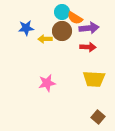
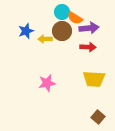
blue star: moved 3 px down; rotated 14 degrees counterclockwise
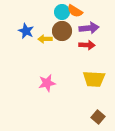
orange semicircle: moved 7 px up
blue star: rotated 28 degrees counterclockwise
red arrow: moved 1 px left, 2 px up
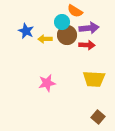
cyan circle: moved 10 px down
brown circle: moved 5 px right, 4 px down
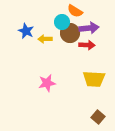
brown circle: moved 3 px right, 2 px up
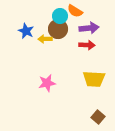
cyan circle: moved 2 px left, 6 px up
brown circle: moved 12 px left, 4 px up
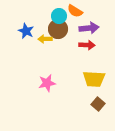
cyan circle: moved 1 px left
brown square: moved 13 px up
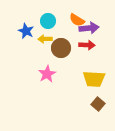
orange semicircle: moved 2 px right, 9 px down
cyan circle: moved 11 px left, 5 px down
brown circle: moved 3 px right, 19 px down
pink star: moved 9 px up; rotated 18 degrees counterclockwise
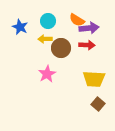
blue star: moved 6 px left, 4 px up
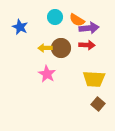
cyan circle: moved 7 px right, 4 px up
yellow arrow: moved 9 px down
pink star: rotated 12 degrees counterclockwise
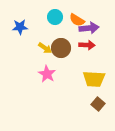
blue star: rotated 28 degrees counterclockwise
yellow arrow: rotated 144 degrees counterclockwise
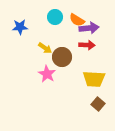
brown circle: moved 1 px right, 9 px down
